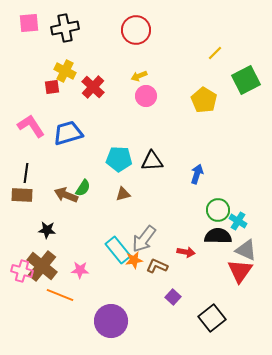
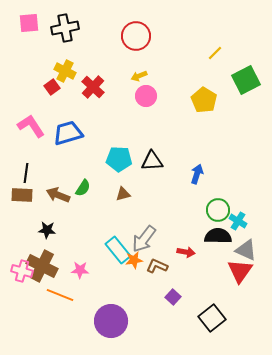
red circle: moved 6 px down
red square: rotated 28 degrees counterclockwise
brown arrow: moved 8 px left
brown cross: rotated 12 degrees counterclockwise
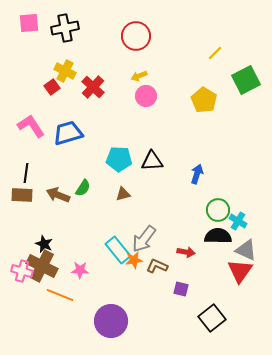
black star: moved 3 px left, 14 px down; rotated 18 degrees clockwise
purple square: moved 8 px right, 8 px up; rotated 28 degrees counterclockwise
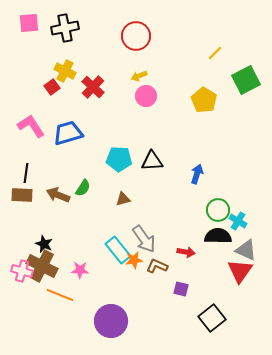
brown triangle: moved 5 px down
gray arrow: rotated 72 degrees counterclockwise
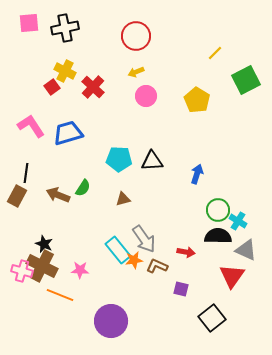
yellow arrow: moved 3 px left, 4 px up
yellow pentagon: moved 7 px left
brown rectangle: moved 5 px left, 1 px down; rotated 65 degrees counterclockwise
red triangle: moved 8 px left, 5 px down
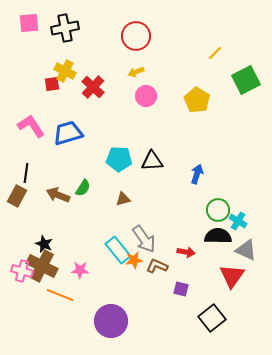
red square: moved 3 px up; rotated 28 degrees clockwise
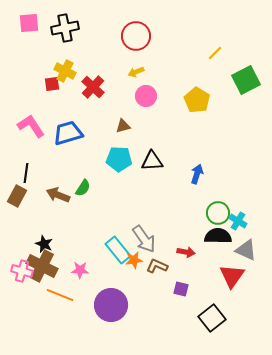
brown triangle: moved 73 px up
green circle: moved 3 px down
purple circle: moved 16 px up
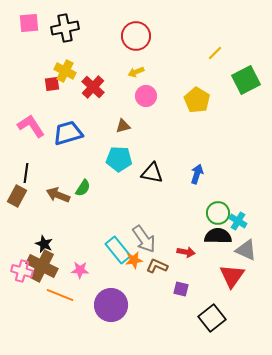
black triangle: moved 12 px down; rotated 15 degrees clockwise
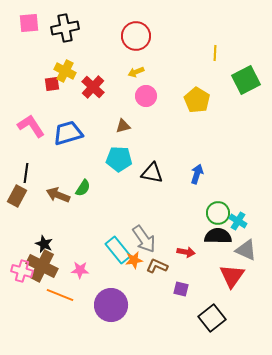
yellow line: rotated 42 degrees counterclockwise
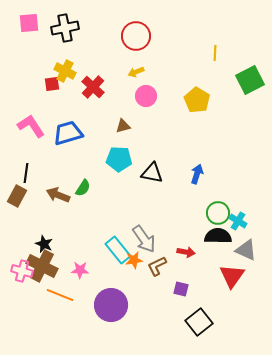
green square: moved 4 px right
brown L-shape: rotated 50 degrees counterclockwise
black square: moved 13 px left, 4 px down
